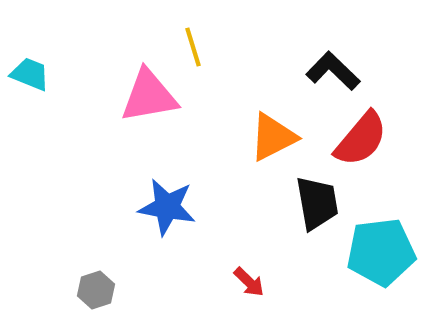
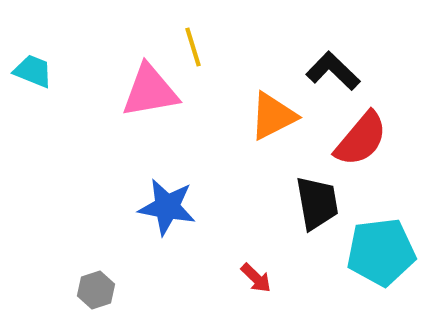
cyan trapezoid: moved 3 px right, 3 px up
pink triangle: moved 1 px right, 5 px up
orange triangle: moved 21 px up
red arrow: moved 7 px right, 4 px up
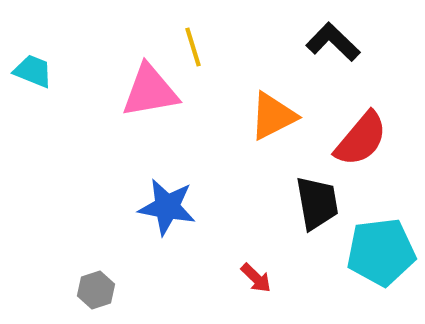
black L-shape: moved 29 px up
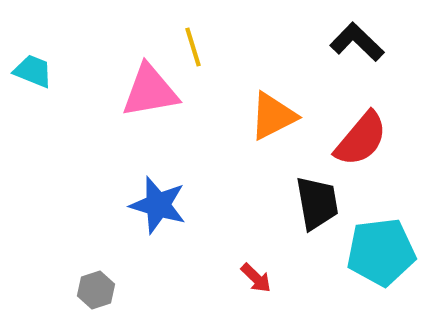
black L-shape: moved 24 px right
blue star: moved 9 px left, 2 px up; rotated 6 degrees clockwise
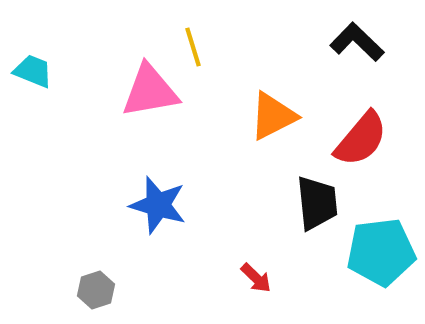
black trapezoid: rotated 4 degrees clockwise
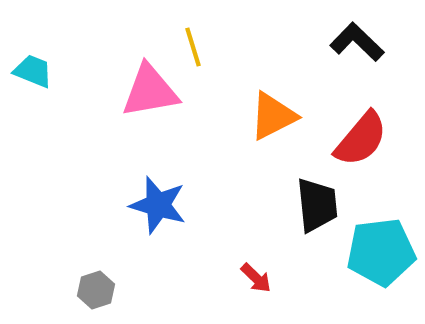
black trapezoid: moved 2 px down
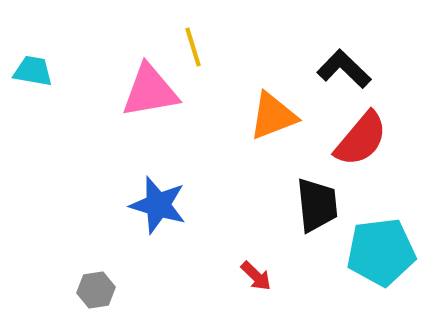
black L-shape: moved 13 px left, 27 px down
cyan trapezoid: rotated 12 degrees counterclockwise
orange triangle: rotated 6 degrees clockwise
red arrow: moved 2 px up
gray hexagon: rotated 9 degrees clockwise
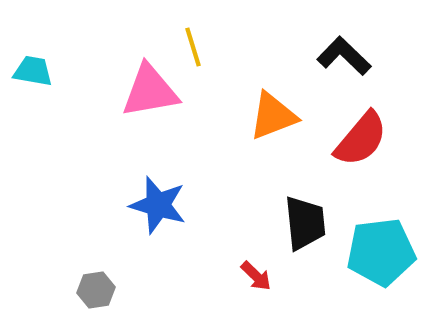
black L-shape: moved 13 px up
black trapezoid: moved 12 px left, 18 px down
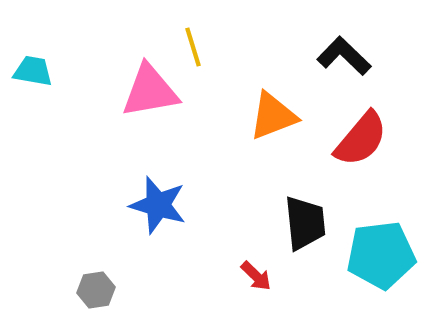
cyan pentagon: moved 3 px down
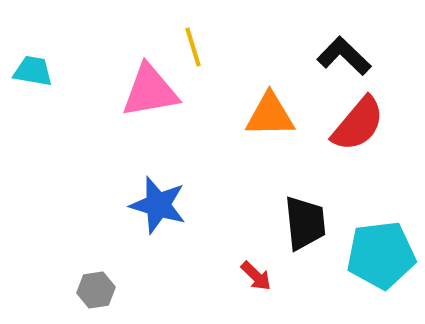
orange triangle: moved 3 px left, 1 px up; rotated 20 degrees clockwise
red semicircle: moved 3 px left, 15 px up
